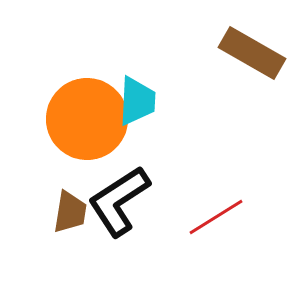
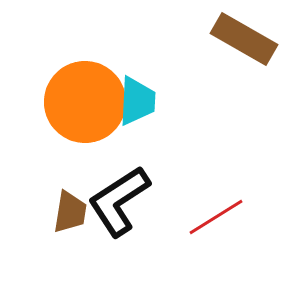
brown rectangle: moved 8 px left, 14 px up
orange circle: moved 2 px left, 17 px up
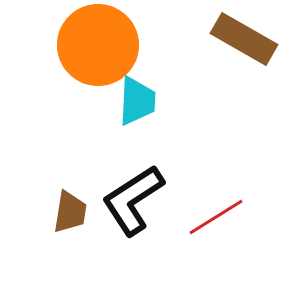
orange circle: moved 13 px right, 57 px up
black L-shape: moved 14 px right, 1 px up
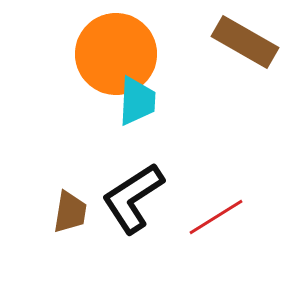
brown rectangle: moved 1 px right, 3 px down
orange circle: moved 18 px right, 9 px down
black L-shape: moved 2 px up
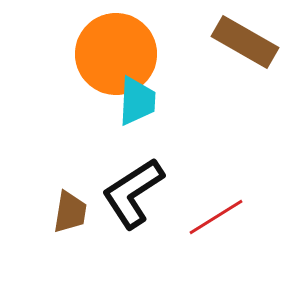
black L-shape: moved 5 px up
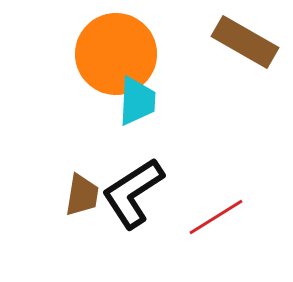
brown trapezoid: moved 12 px right, 17 px up
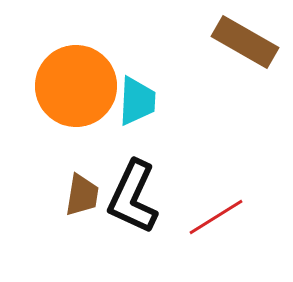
orange circle: moved 40 px left, 32 px down
black L-shape: moved 4 px down; rotated 32 degrees counterclockwise
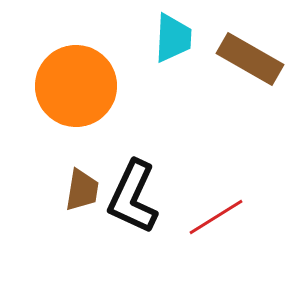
brown rectangle: moved 5 px right, 17 px down
cyan trapezoid: moved 36 px right, 63 px up
brown trapezoid: moved 5 px up
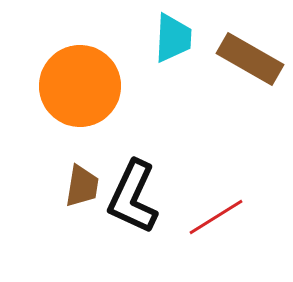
orange circle: moved 4 px right
brown trapezoid: moved 4 px up
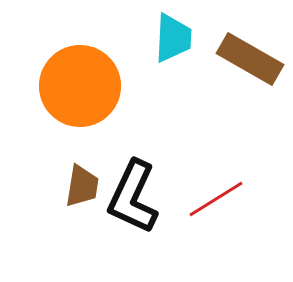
red line: moved 18 px up
